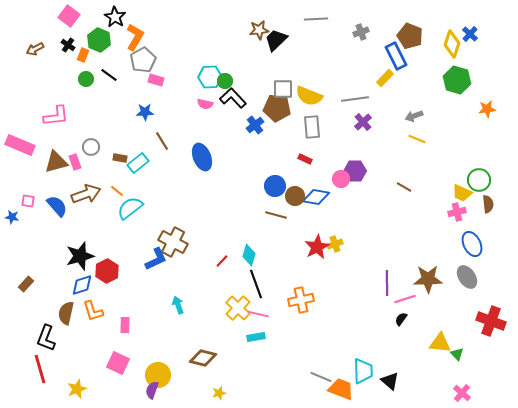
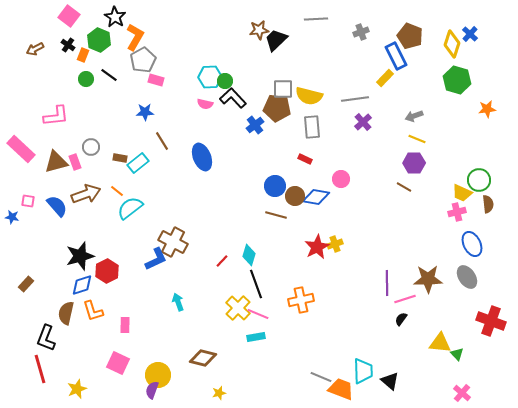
yellow semicircle at (309, 96): rotated 8 degrees counterclockwise
pink rectangle at (20, 145): moved 1 px right, 4 px down; rotated 20 degrees clockwise
purple hexagon at (355, 171): moved 59 px right, 8 px up
cyan arrow at (178, 305): moved 3 px up
pink line at (258, 314): rotated 10 degrees clockwise
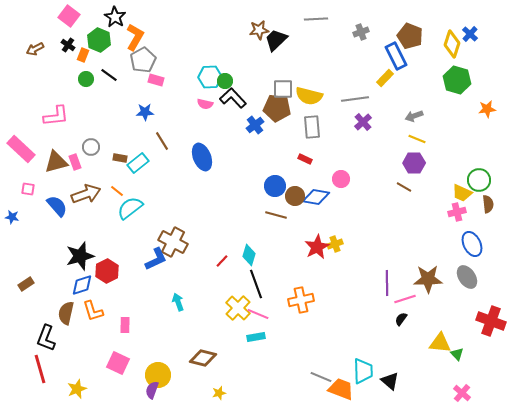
pink square at (28, 201): moved 12 px up
brown rectangle at (26, 284): rotated 14 degrees clockwise
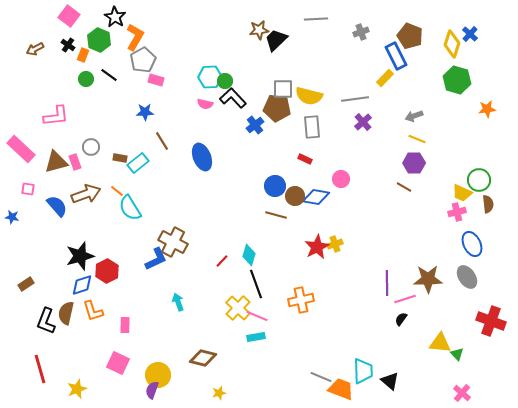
cyan semicircle at (130, 208): rotated 84 degrees counterclockwise
pink line at (258, 314): moved 1 px left, 2 px down
black L-shape at (46, 338): moved 17 px up
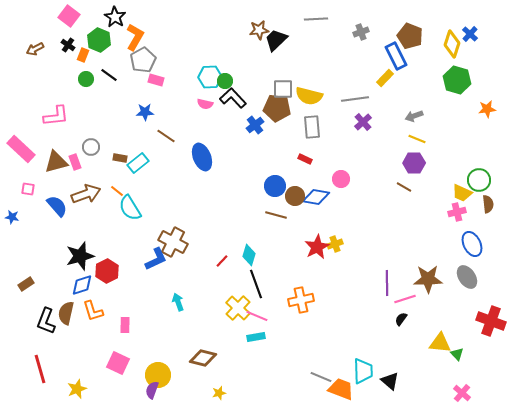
brown line at (162, 141): moved 4 px right, 5 px up; rotated 24 degrees counterclockwise
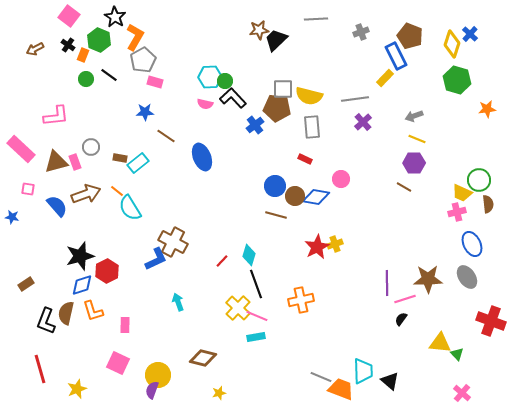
pink rectangle at (156, 80): moved 1 px left, 2 px down
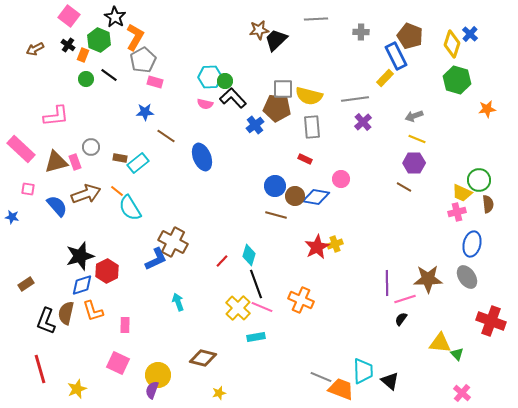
gray cross at (361, 32): rotated 21 degrees clockwise
blue ellipse at (472, 244): rotated 40 degrees clockwise
orange cross at (301, 300): rotated 35 degrees clockwise
pink line at (257, 316): moved 5 px right, 9 px up
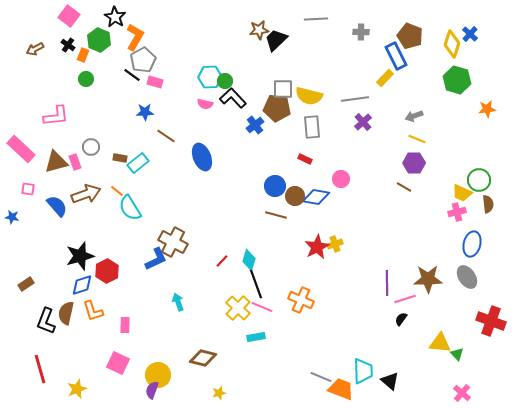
black line at (109, 75): moved 23 px right
cyan diamond at (249, 255): moved 5 px down
